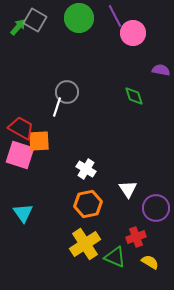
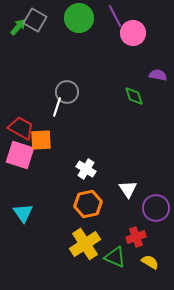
purple semicircle: moved 3 px left, 5 px down
orange square: moved 2 px right, 1 px up
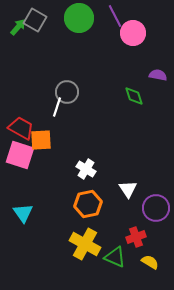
yellow cross: rotated 28 degrees counterclockwise
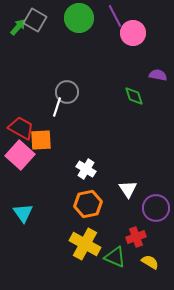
pink square: rotated 24 degrees clockwise
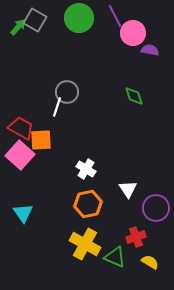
purple semicircle: moved 8 px left, 25 px up
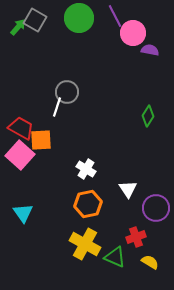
green diamond: moved 14 px right, 20 px down; rotated 50 degrees clockwise
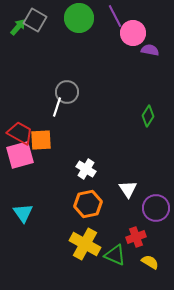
red trapezoid: moved 1 px left, 5 px down
pink square: rotated 32 degrees clockwise
green triangle: moved 2 px up
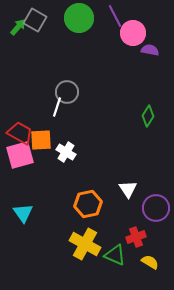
white cross: moved 20 px left, 17 px up
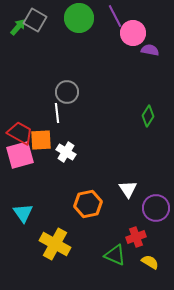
white line: moved 6 px down; rotated 24 degrees counterclockwise
yellow cross: moved 30 px left
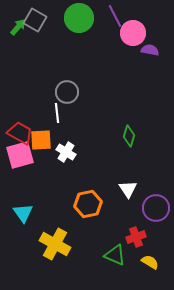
green diamond: moved 19 px left, 20 px down; rotated 15 degrees counterclockwise
